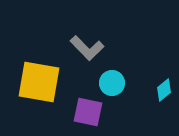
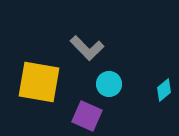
cyan circle: moved 3 px left, 1 px down
purple square: moved 1 px left, 4 px down; rotated 12 degrees clockwise
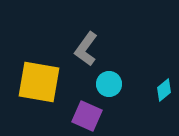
gray L-shape: moved 1 px left, 1 px down; rotated 80 degrees clockwise
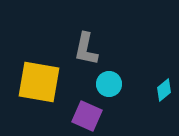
gray L-shape: rotated 24 degrees counterclockwise
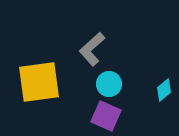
gray L-shape: moved 6 px right; rotated 36 degrees clockwise
yellow square: rotated 18 degrees counterclockwise
purple square: moved 19 px right
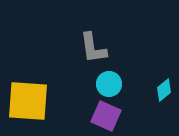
gray L-shape: moved 1 px right, 1 px up; rotated 56 degrees counterclockwise
yellow square: moved 11 px left, 19 px down; rotated 12 degrees clockwise
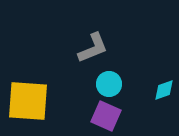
gray L-shape: rotated 104 degrees counterclockwise
cyan diamond: rotated 20 degrees clockwise
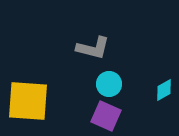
gray L-shape: rotated 36 degrees clockwise
cyan diamond: rotated 10 degrees counterclockwise
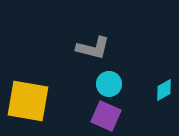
yellow square: rotated 6 degrees clockwise
